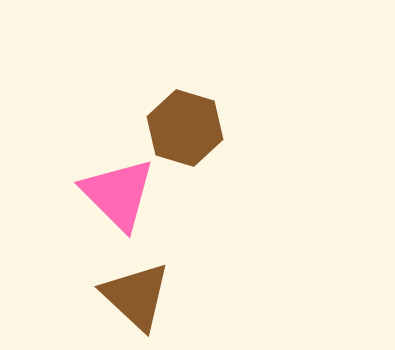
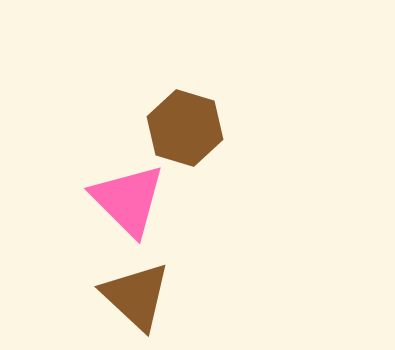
pink triangle: moved 10 px right, 6 px down
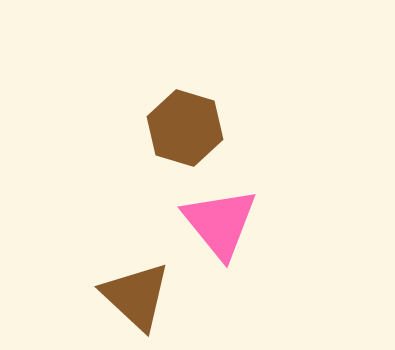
pink triangle: moved 92 px right, 23 px down; rotated 6 degrees clockwise
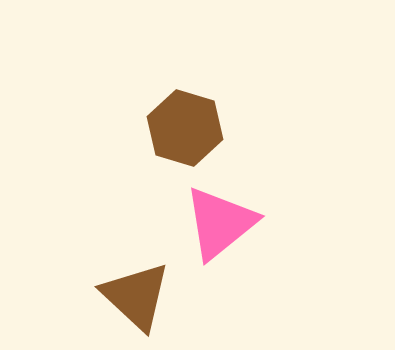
pink triangle: rotated 30 degrees clockwise
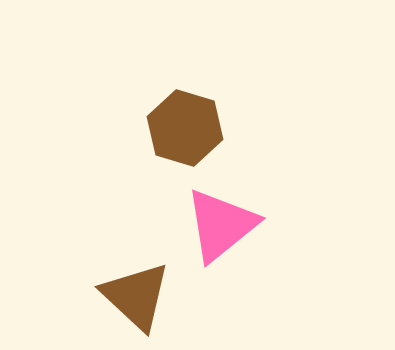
pink triangle: moved 1 px right, 2 px down
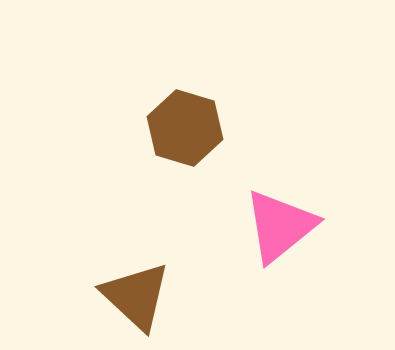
pink triangle: moved 59 px right, 1 px down
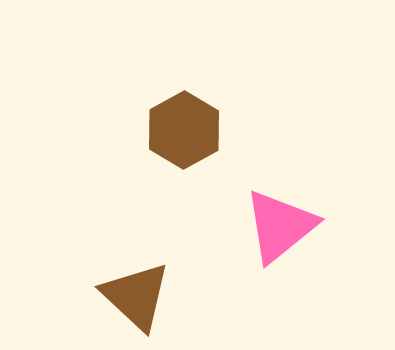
brown hexagon: moved 1 px left, 2 px down; rotated 14 degrees clockwise
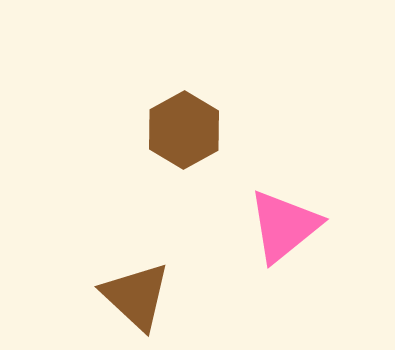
pink triangle: moved 4 px right
